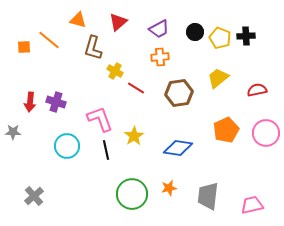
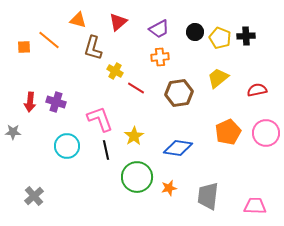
orange pentagon: moved 2 px right, 2 px down
green circle: moved 5 px right, 17 px up
pink trapezoid: moved 3 px right, 1 px down; rotated 15 degrees clockwise
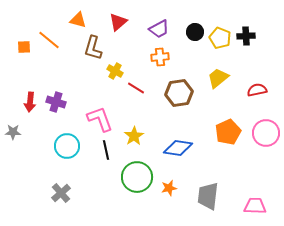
gray cross: moved 27 px right, 3 px up
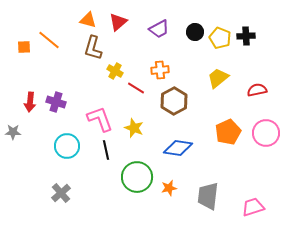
orange triangle: moved 10 px right
orange cross: moved 13 px down
brown hexagon: moved 5 px left, 8 px down; rotated 20 degrees counterclockwise
yellow star: moved 8 px up; rotated 18 degrees counterclockwise
pink trapezoid: moved 2 px left, 1 px down; rotated 20 degrees counterclockwise
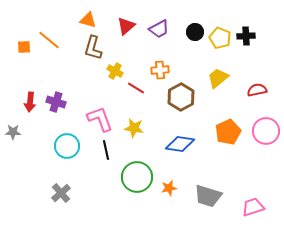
red triangle: moved 8 px right, 4 px down
brown hexagon: moved 7 px right, 4 px up
yellow star: rotated 12 degrees counterclockwise
pink circle: moved 2 px up
blue diamond: moved 2 px right, 4 px up
gray trapezoid: rotated 80 degrees counterclockwise
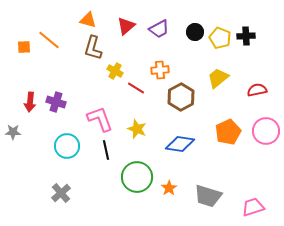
yellow star: moved 3 px right, 1 px down; rotated 12 degrees clockwise
orange star: rotated 21 degrees counterclockwise
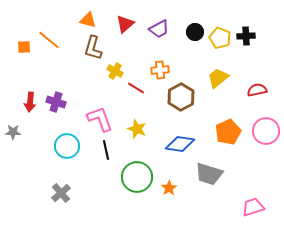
red triangle: moved 1 px left, 2 px up
gray trapezoid: moved 1 px right, 22 px up
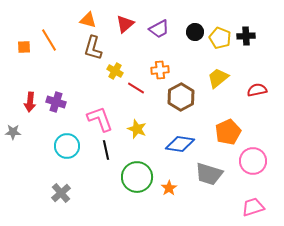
orange line: rotated 20 degrees clockwise
pink circle: moved 13 px left, 30 px down
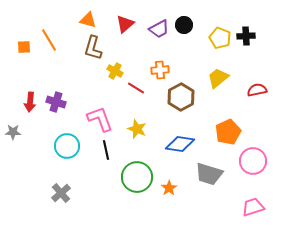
black circle: moved 11 px left, 7 px up
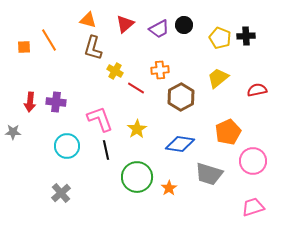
purple cross: rotated 12 degrees counterclockwise
yellow star: rotated 18 degrees clockwise
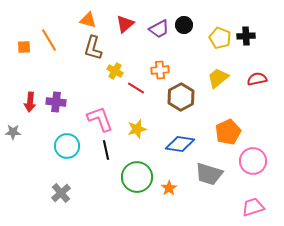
red semicircle: moved 11 px up
yellow star: rotated 18 degrees clockwise
